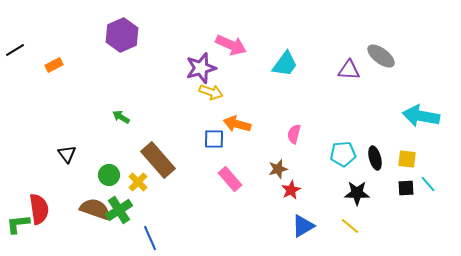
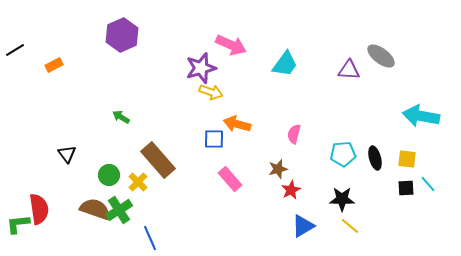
black star: moved 15 px left, 6 px down
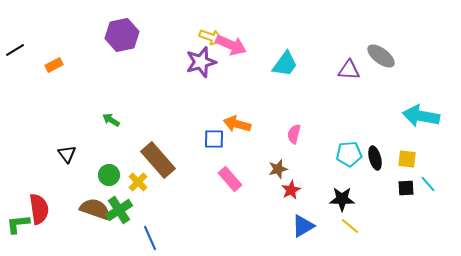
purple hexagon: rotated 12 degrees clockwise
purple star: moved 6 px up
yellow arrow: moved 55 px up
green arrow: moved 10 px left, 3 px down
cyan pentagon: moved 6 px right
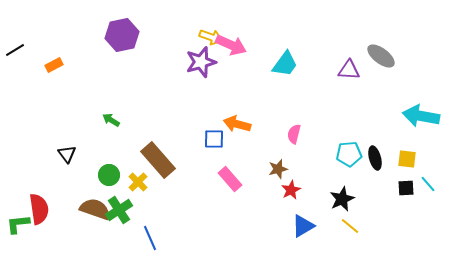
black star: rotated 25 degrees counterclockwise
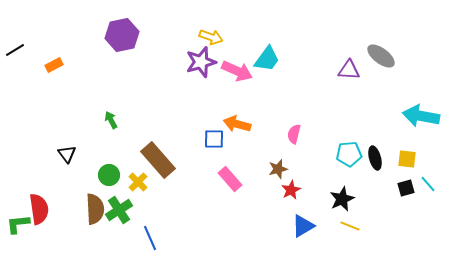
pink arrow: moved 6 px right, 26 px down
cyan trapezoid: moved 18 px left, 5 px up
green arrow: rotated 30 degrees clockwise
black square: rotated 12 degrees counterclockwise
brown semicircle: rotated 68 degrees clockwise
yellow line: rotated 18 degrees counterclockwise
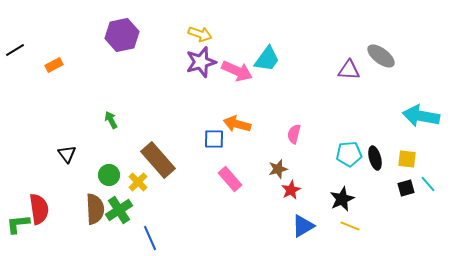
yellow arrow: moved 11 px left, 3 px up
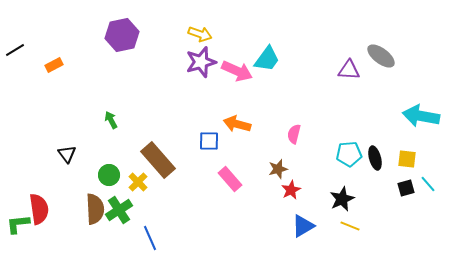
blue square: moved 5 px left, 2 px down
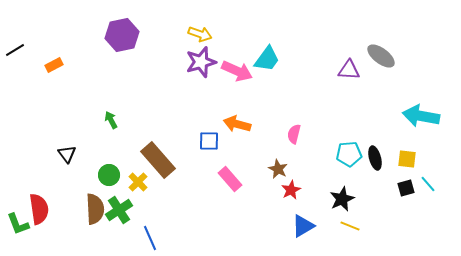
brown star: rotated 30 degrees counterclockwise
green L-shape: rotated 105 degrees counterclockwise
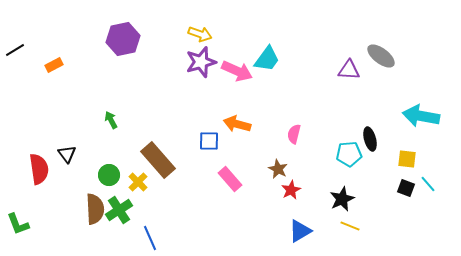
purple hexagon: moved 1 px right, 4 px down
black ellipse: moved 5 px left, 19 px up
black square: rotated 36 degrees clockwise
red semicircle: moved 40 px up
blue triangle: moved 3 px left, 5 px down
